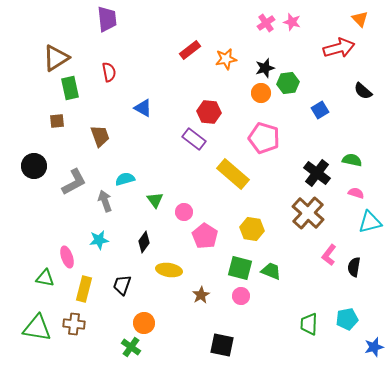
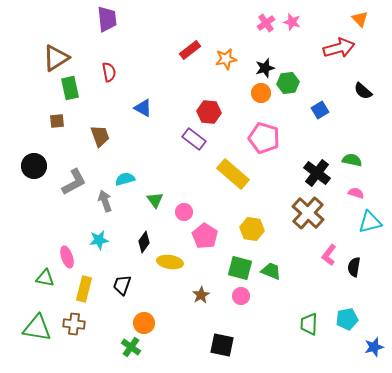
yellow ellipse at (169, 270): moved 1 px right, 8 px up
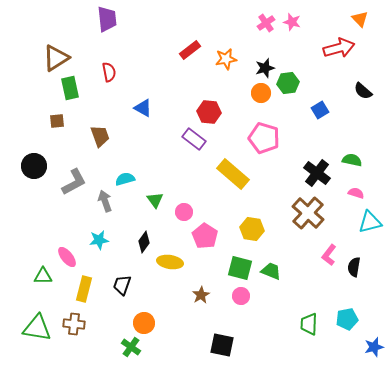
pink ellipse at (67, 257): rotated 20 degrees counterclockwise
green triangle at (45, 278): moved 2 px left, 2 px up; rotated 12 degrees counterclockwise
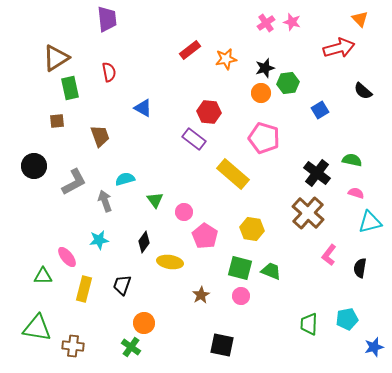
black semicircle at (354, 267): moved 6 px right, 1 px down
brown cross at (74, 324): moved 1 px left, 22 px down
